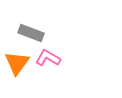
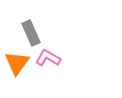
gray rectangle: rotated 45 degrees clockwise
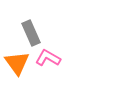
orange triangle: rotated 12 degrees counterclockwise
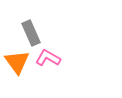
orange triangle: moved 1 px up
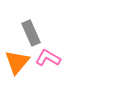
orange triangle: rotated 16 degrees clockwise
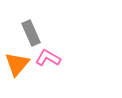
orange triangle: moved 2 px down
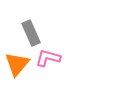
pink L-shape: rotated 15 degrees counterclockwise
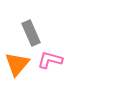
pink L-shape: moved 2 px right, 2 px down
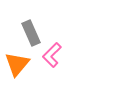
pink L-shape: moved 2 px right, 5 px up; rotated 60 degrees counterclockwise
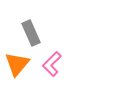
pink L-shape: moved 9 px down
